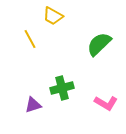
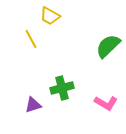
yellow trapezoid: moved 3 px left
yellow line: moved 1 px right
green semicircle: moved 9 px right, 2 px down
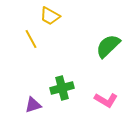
pink L-shape: moved 3 px up
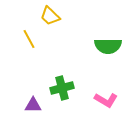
yellow trapezoid: rotated 15 degrees clockwise
yellow line: moved 2 px left
green semicircle: rotated 136 degrees counterclockwise
purple triangle: rotated 18 degrees clockwise
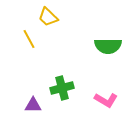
yellow trapezoid: moved 2 px left, 1 px down
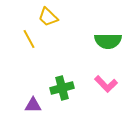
green semicircle: moved 5 px up
pink L-shape: moved 16 px up; rotated 15 degrees clockwise
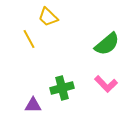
green semicircle: moved 1 px left, 3 px down; rotated 40 degrees counterclockwise
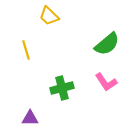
yellow trapezoid: moved 1 px right, 1 px up
yellow line: moved 3 px left, 11 px down; rotated 12 degrees clockwise
pink L-shape: moved 2 px up; rotated 10 degrees clockwise
purple triangle: moved 3 px left, 13 px down
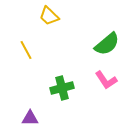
yellow line: rotated 12 degrees counterclockwise
pink L-shape: moved 2 px up
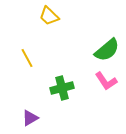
green semicircle: moved 6 px down
yellow line: moved 1 px right, 8 px down
pink L-shape: moved 1 px down
purple triangle: rotated 30 degrees counterclockwise
